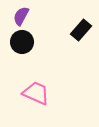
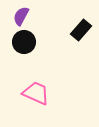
black circle: moved 2 px right
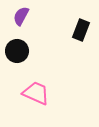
black rectangle: rotated 20 degrees counterclockwise
black circle: moved 7 px left, 9 px down
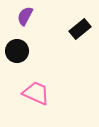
purple semicircle: moved 4 px right
black rectangle: moved 1 px left, 1 px up; rotated 30 degrees clockwise
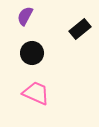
black circle: moved 15 px right, 2 px down
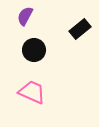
black circle: moved 2 px right, 3 px up
pink trapezoid: moved 4 px left, 1 px up
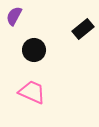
purple semicircle: moved 11 px left
black rectangle: moved 3 px right
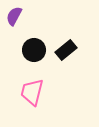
black rectangle: moved 17 px left, 21 px down
pink trapezoid: rotated 100 degrees counterclockwise
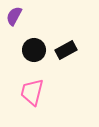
black rectangle: rotated 10 degrees clockwise
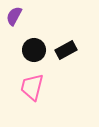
pink trapezoid: moved 5 px up
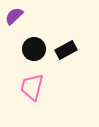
purple semicircle: rotated 18 degrees clockwise
black circle: moved 1 px up
